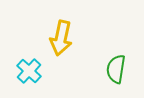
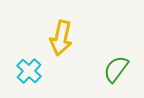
green semicircle: rotated 28 degrees clockwise
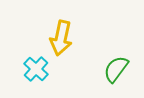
cyan cross: moved 7 px right, 2 px up
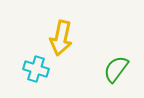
cyan cross: rotated 25 degrees counterclockwise
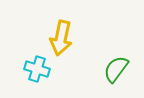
cyan cross: moved 1 px right
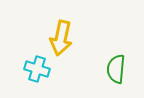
green semicircle: rotated 32 degrees counterclockwise
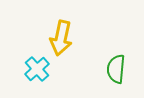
cyan cross: rotated 30 degrees clockwise
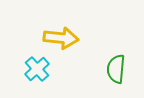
yellow arrow: rotated 96 degrees counterclockwise
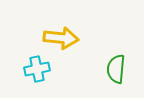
cyan cross: rotated 30 degrees clockwise
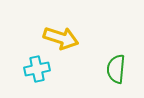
yellow arrow: rotated 12 degrees clockwise
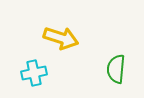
cyan cross: moved 3 px left, 4 px down
